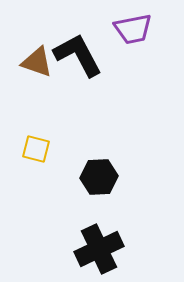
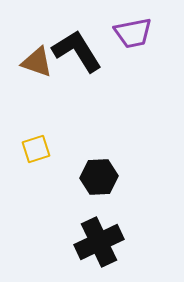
purple trapezoid: moved 4 px down
black L-shape: moved 1 px left, 4 px up; rotated 4 degrees counterclockwise
yellow square: rotated 32 degrees counterclockwise
black cross: moved 7 px up
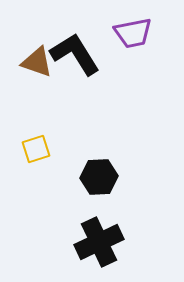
black L-shape: moved 2 px left, 3 px down
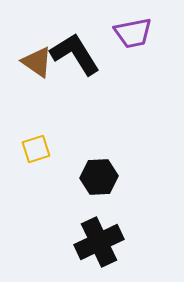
brown triangle: rotated 16 degrees clockwise
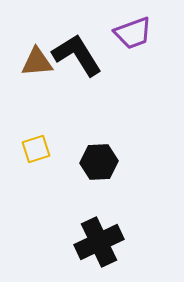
purple trapezoid: rotated 9 degrees counterclockwise
black L-shape: moved 2 px right, 1 px down
brown triangle: rotated 40 degrees counterclockwise
black hexagon: moved 15 px up
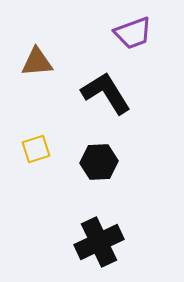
black L-shape: moved 29 px right, 38 px down
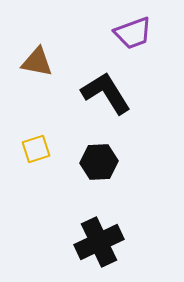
brown triangle: rotated 16 degrees clockwise
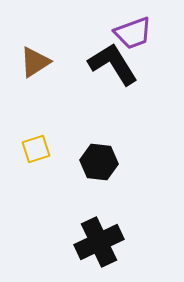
brown triangle: moved 2 px left; rotated 44 degrees counterclockwise
black L-shape: moved 7 px right, 29 px up
black hexagon: rotated 9 degrees clockwise
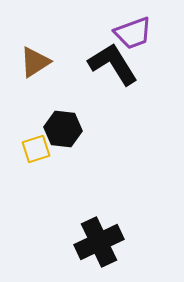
black hexagon: moved 36 px left, 33 px up
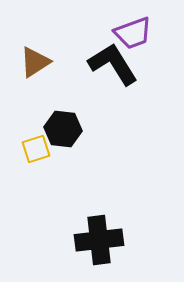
black cross: moved 2 px up; rotated 18 degrees clockwise
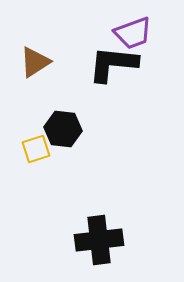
black L-shape: rotated 52 degrees counterclockwise
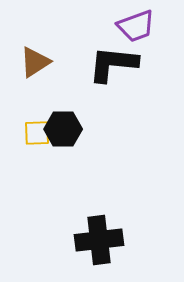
purple trapezoid: moved 3 px right, 7 px up
black hexagon: rotated 6 degrees counterclockwise
yellow square: moved 1 px right, 16 px up; rotated 16 degrees clockwise
